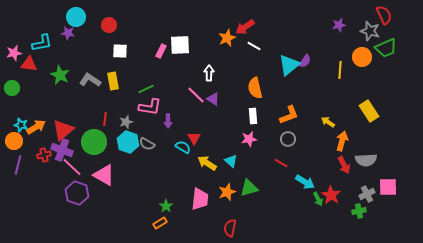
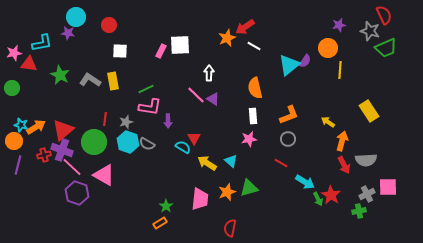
orange circle at (362, 57): moved 34 px left, 9 px up
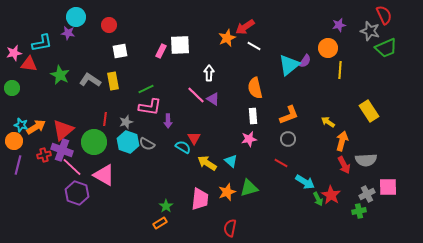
white square at (120, 51): rotated 14 degrees counterclockwise
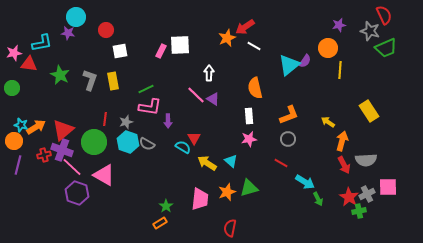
red circle at (109, 25): moved 3 px left, 5 px down
gray L-shape at (90, 80): rotated 75 degrees clockwise
white rectangle at (253, 116): moved 4 px left
red star at (331, 195): moved 18 px right, 2 px down
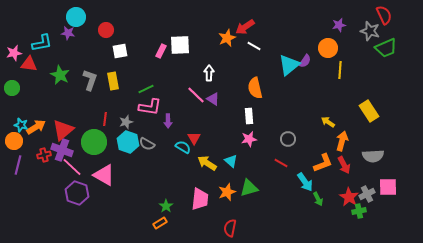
orange L-shape at (289, 115): moved 34 px right, 48 px down
gray semicircle at (366, 160): moved 7 px right, 4 px up
cyan arrow at (305, 182): rotated 24 degrees clockwise
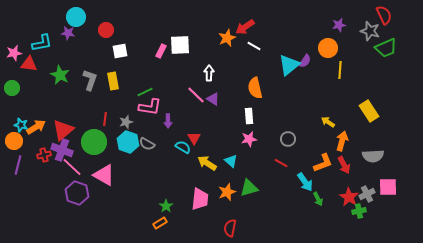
green line at (146, 89): moved 1 px left, 3 px down
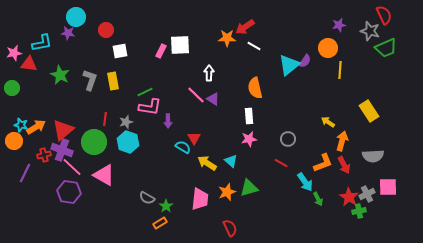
orange star at (227, 38): rotated 24 degrees clockwise
gray semicircle at (147, 144): moved 54 px down
purple line at (18, 165): moved 7 px right, 8 px down; rotated 12 degrees clockwise
purple hexagon at (77, 193): moved 8 px left, 1 px up; rotated 10 degrees counterclockwise
red semicircle at (230, 228): rotated 144 degrees clockwise
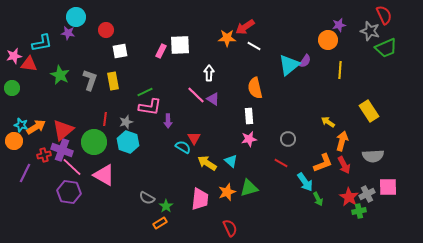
orange circle at (328, 48): moved 8 px up
pink star at (14, 53): moved 3 px down
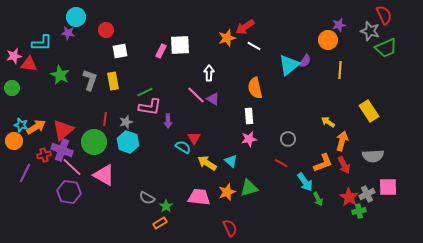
orange star at (227, 38): rotated 18 degrees counterclockwise
cyan L-shape at (42, 43): rotated 10 degrees clockwise
pink trapezoid at (200, 199): moved 1 px left, 2 px up; rotated 90 degrees counterclockwise
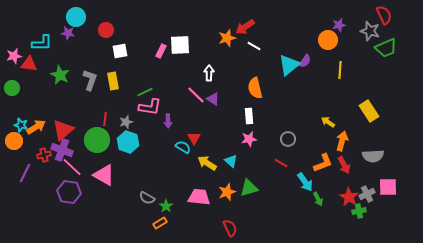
green circle at (94, 142): moved 3 px right, 2 px up
